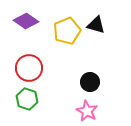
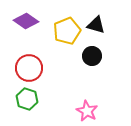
black circle: moved 2 px right, 26 px up
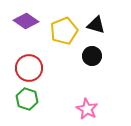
yellow pentagon: moved 3 px left
pink star: moved 2 px up
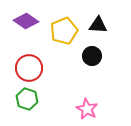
black triangle: moved 2 px right; rotated 12 degrees counterclockwise
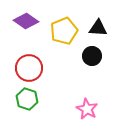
black triangle: moved 3 px down
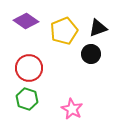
black triangle: rotated 24 degrees counterclockwise
black circle: moved 1 px left, 2 px up
pink star: moved 15 px left
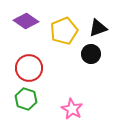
green hexagon: moved 1 px left
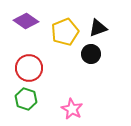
yellow pentagon: moved 1 px right, 1 px down
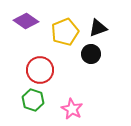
red circle: moved 11 px right, 2 px down
green hexagon: moved 7 px right, 1 px down
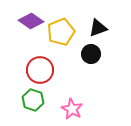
purple diamond: moved 5 px right
yellow pentagon: moved 4 px left
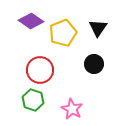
black triangle: rotated 36 degrees counterclockwise
yellow pentagon: moved 2 px right, 1 px down
black circle: moved 3 px right, 10 px down
